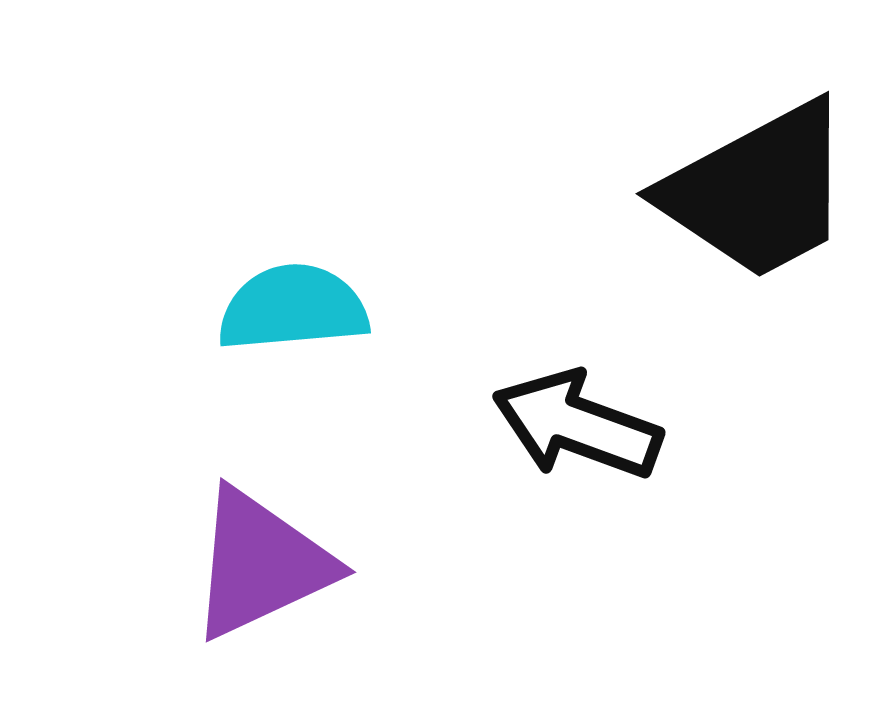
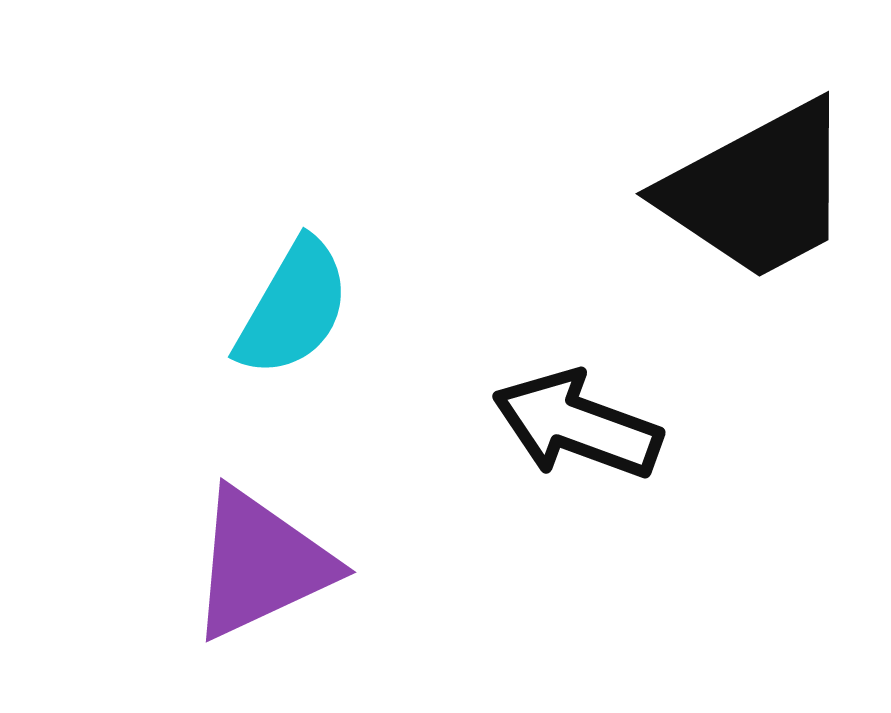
cyan semicircle: rotated 125 degrees clockwise
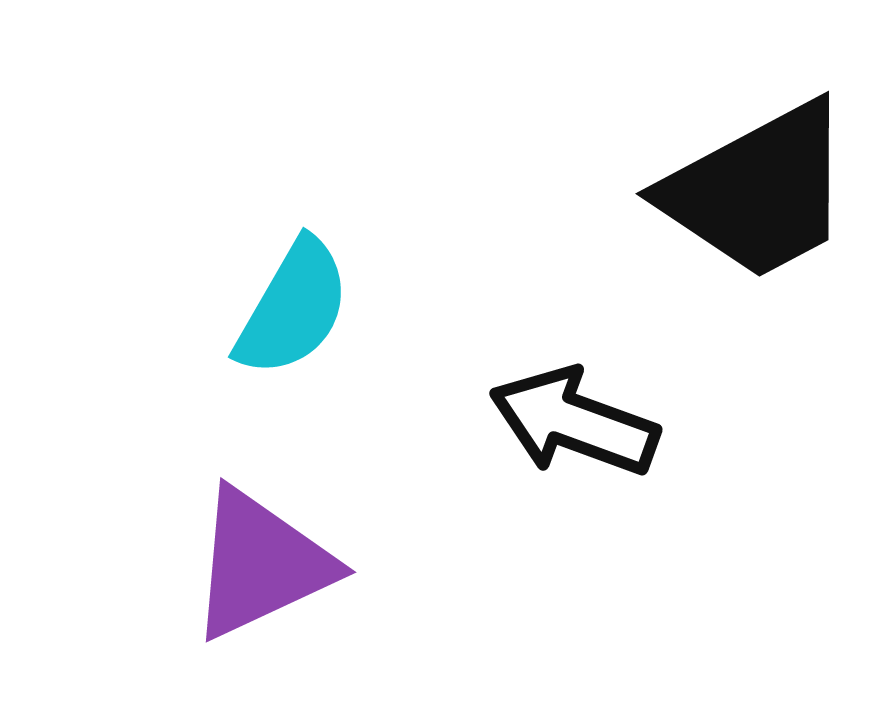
black arrow: moved 3 px left, 3 px up
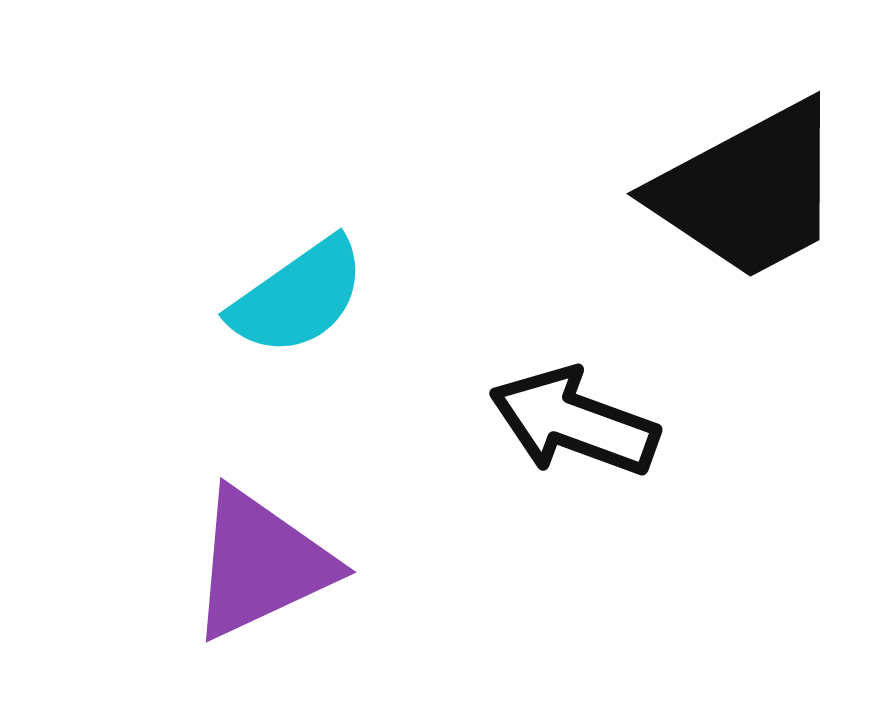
black trapezoid: moved 9 px left
cyan semicircle: moved 5 px right, 11 px up; rotated 25 degrees clockwise
